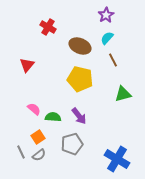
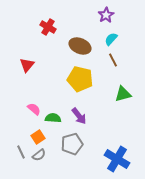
cyan semicircle: moved 4 px right, 1 px down
green semicircle: moved 1 px down
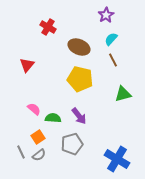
brown ellipse: moved 1 px left, 1 px down
